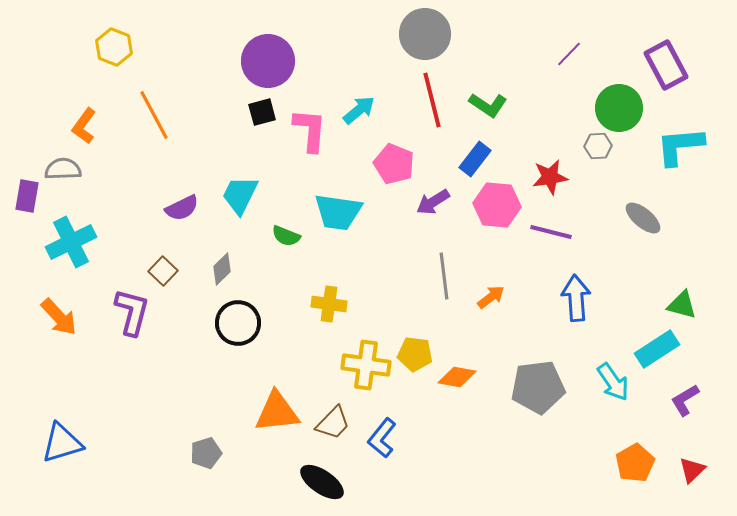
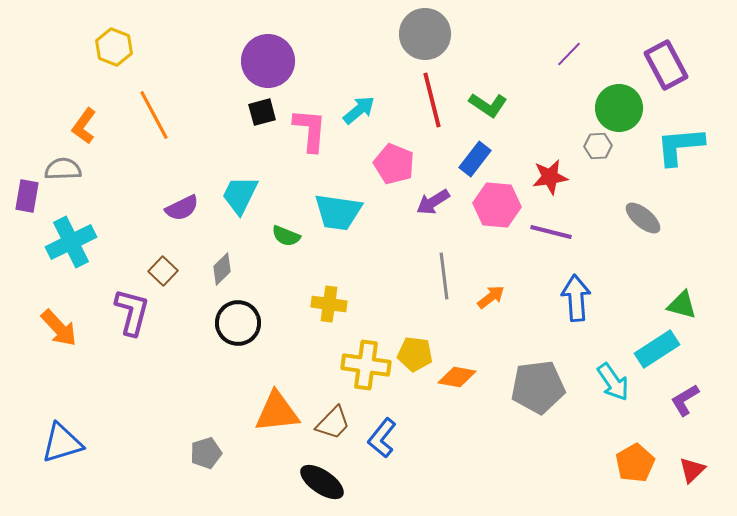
orange arrow at (59, 317): moved 11 px down
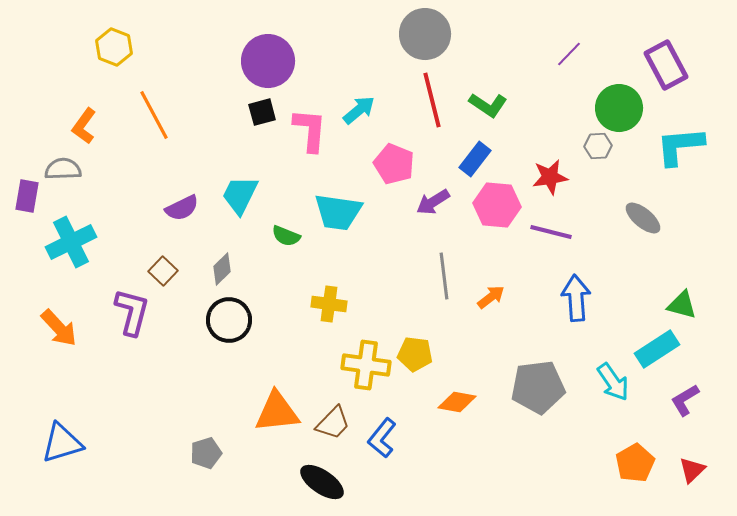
black circle at (238, 323): moved 9 px left, 3 px up
orange diamond at (457, 377): moved 25 px down
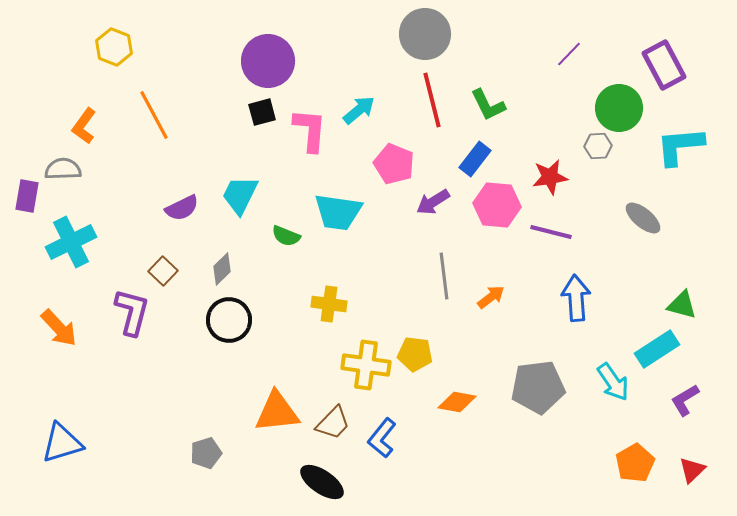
purple rectangle at (666, 65): moved 2 px left
green L-shape at (488, 105): rotated 30 degrees clockwise
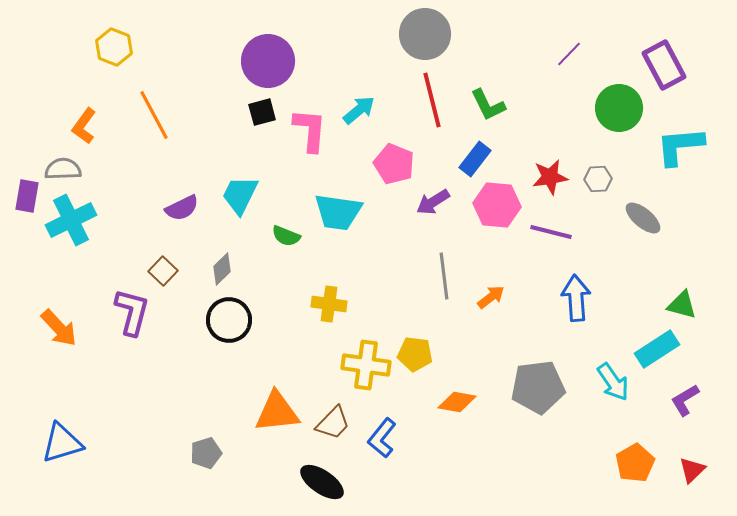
gray hexagon at (598, 146): moved 33 px down
cyan cross at (71, 242): moved 22 px up
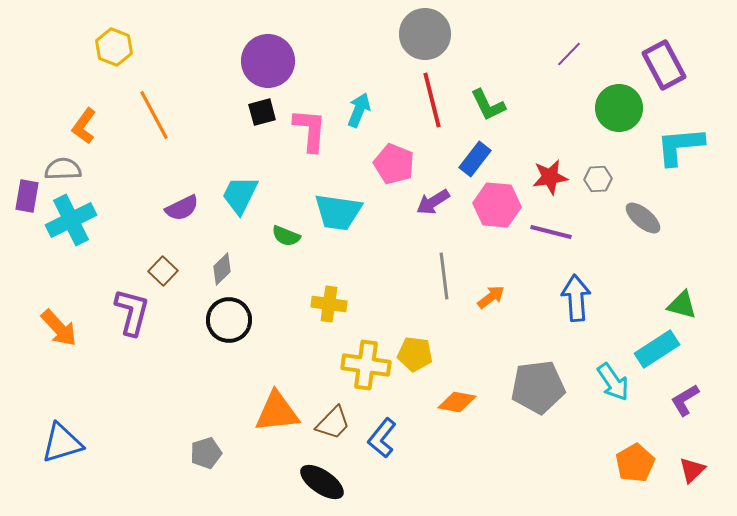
cyan arrow at (359, 110): rotated 28 degrees counterclockwise
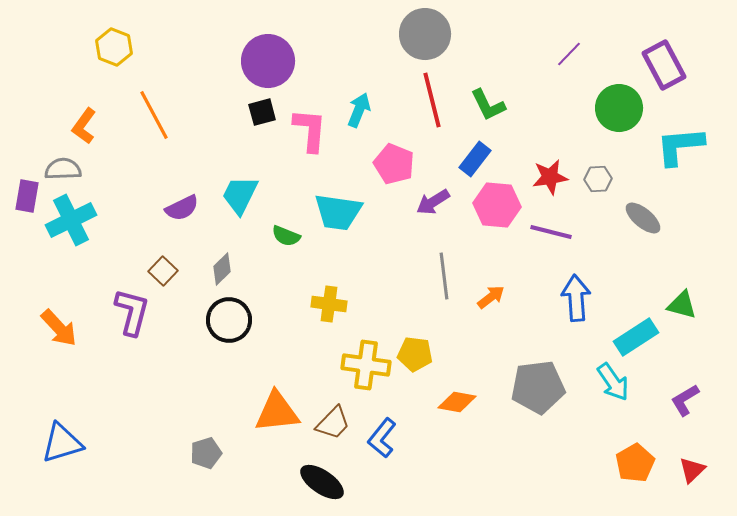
cyan rectangle at (657, 349): moved 21 px left, 12 px up
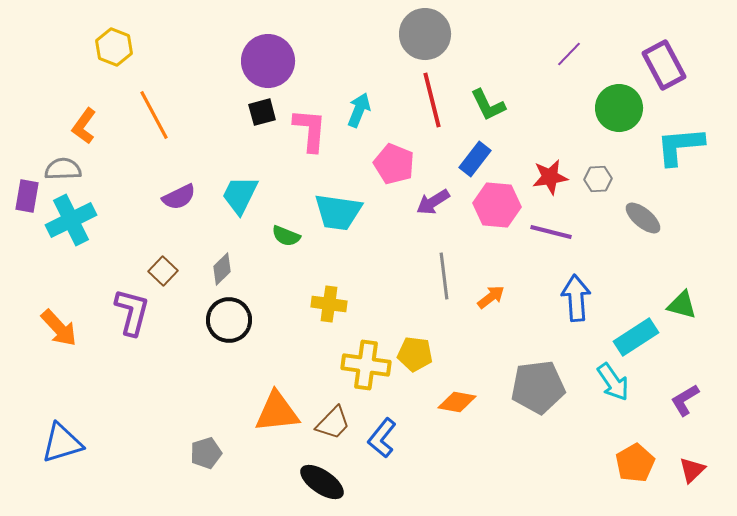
purple semicircle at (182, 208): moved 3 px left, 11 px up
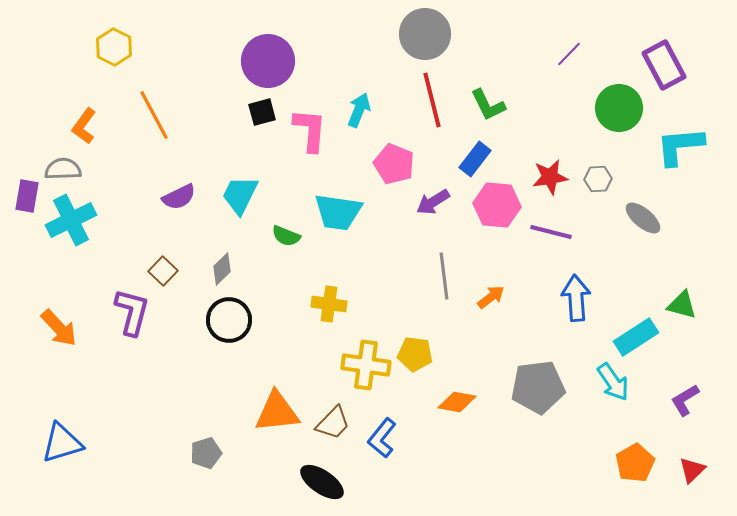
yellow hexagon at (114, 47): rotated 6 degrees clockwise
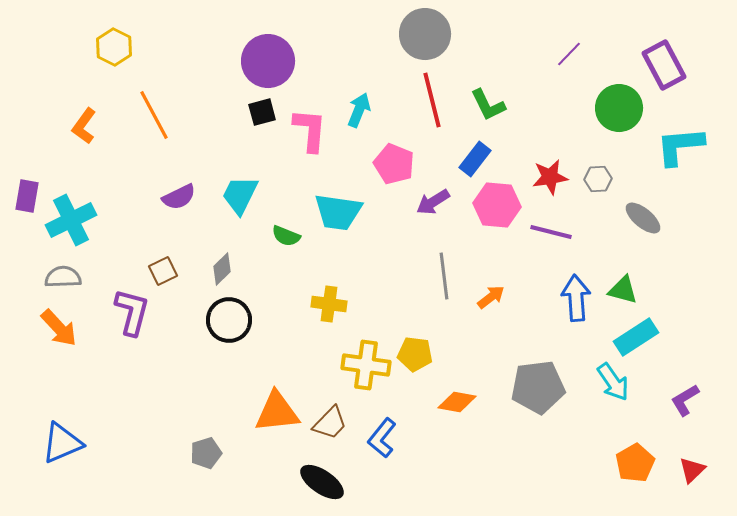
gray semicircle at (63, 169): moved 108 px down
brown square at (163, 271): rotated 20 degrees clockwise
green triangle at (682, 305): moved 59 px left, 15 px up
brown trapezoid at (333, 423): moved 3 px left
blue triangle at (62, 443): rotated 6 degrees counterclockwise
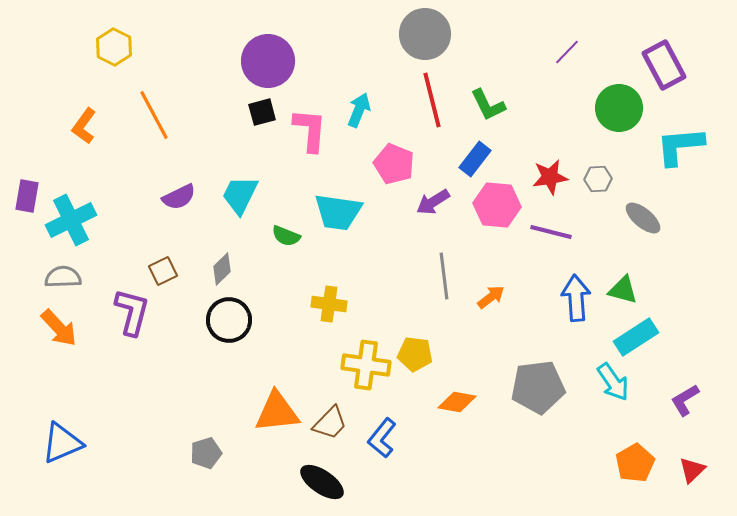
purple line at (569, 54): moved 2 px left, 2 px up
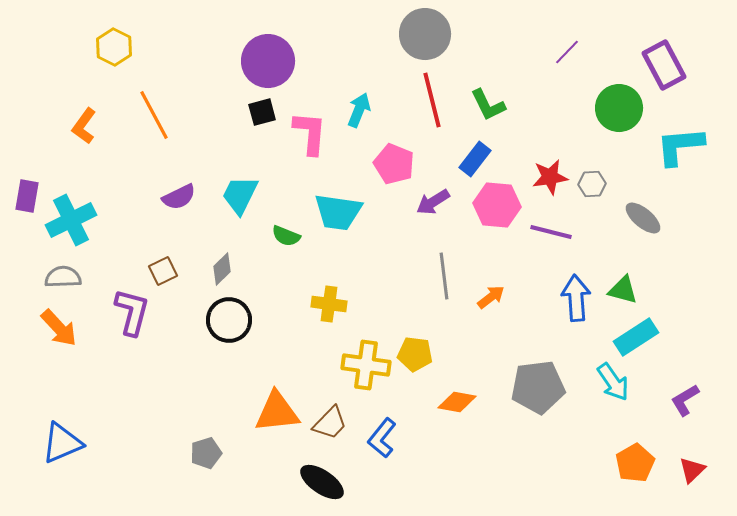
pink L-shape at (310, 130): moved 3 px down
gray hexagon at (598, 179): moved 6 px left, 5 px down
